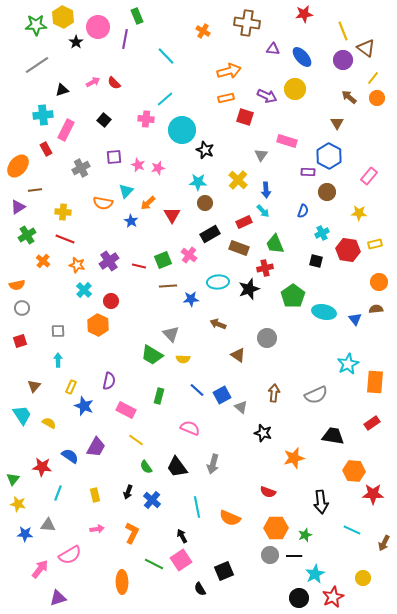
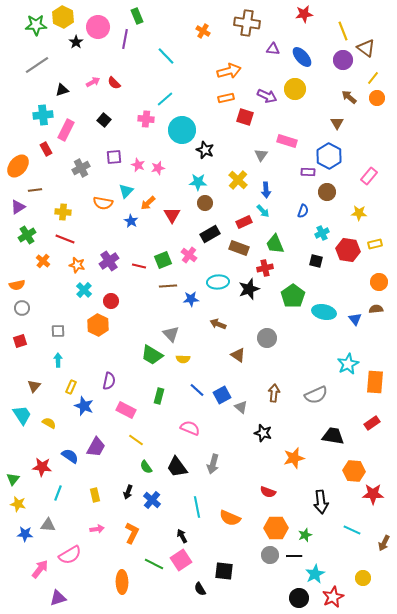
black square at (224, 571): rotated 30 degrees clockwise
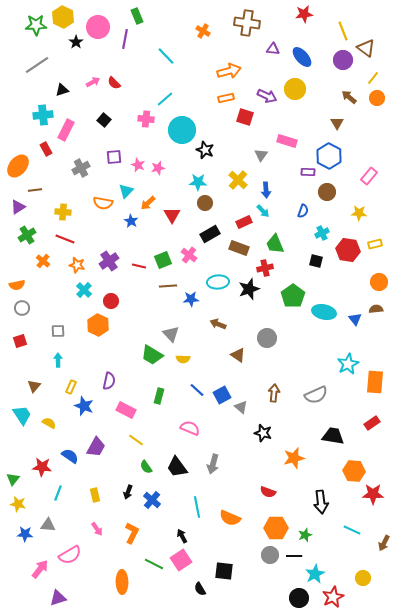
pink arrow at (97, 529): rotated 64 degrees clockwise
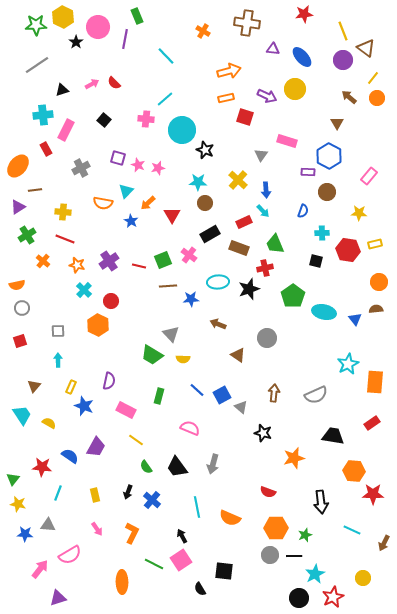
pink arrow at (93, 82): moved 1 px left, 2 px down
purple square at (114, 157): moved 4 px right, 1 px down; rotated 21 degrees clockwise
cyan cross at (322, 233): rotated 24 degrees clockwise
